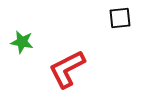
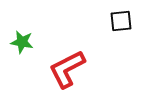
black square: moved 1 px right, 3 px down
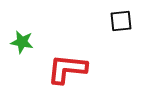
red L-shape: rotated 33 degrees clockwise
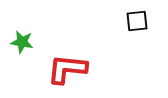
black square: moved 16 px right
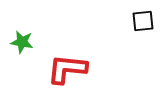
black square: moved 6 px right
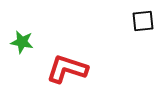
red L-shape: rotated 12 degrees clockwise
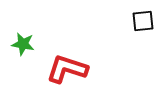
green star: moved 1 px right, 2 px down
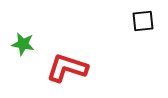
red L-shape: moved 1 px up
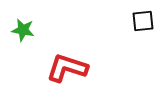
green star: moved 14 px up
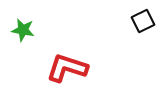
black square: rotated 20 degrees counterclockwise
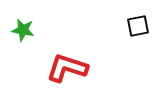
black square: moved 5 px left, 5 px down; rotated 15 degrees clockwise
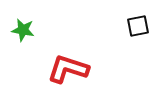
red L-shape: moved 1 px right, 1 px down
